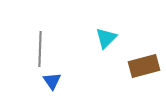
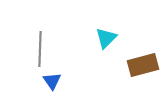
brown rectangle: moved 1 px left, 1 px up
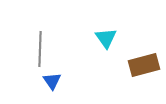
cyan triangle: rotated 20 degrees counterclockwise
brown rectangle: moved 1 px right
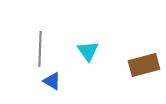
cyan triangle: moved 18 px left, 13 px down
blue triangle: rotated 24 degrees counterclockwise
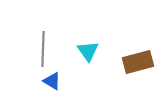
gray line: moved 3 px right
brown rectangle: moved 6 px left, 3 px up
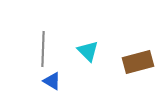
cyan triangle: rotated 10 degrees counterclockwise
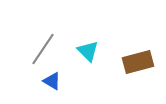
gray line: rotated 32 degrees clockwise
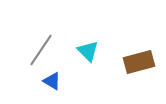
gray line: moved 2 px left, 1 px down
brown rectangle: moved 1 px right
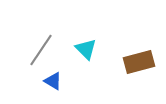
cyan triangle: moved 2 px left, 2 px up
blue triangle: moved 1 px right
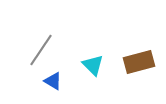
cyan triangle: moved 7 px right, 16 px down
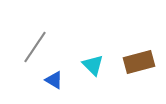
gray line: moved 6 px left, 3 px up
blue triangle: moved 1 px right, 1 px up
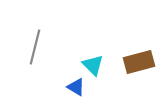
gray line: rotated 20 degrees counterclockwise
blue triangle: moved 22 px right, 7 px down
